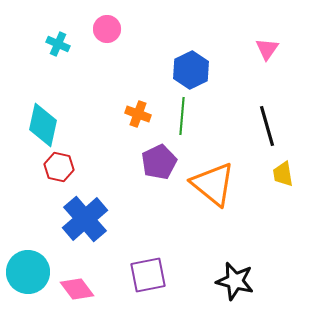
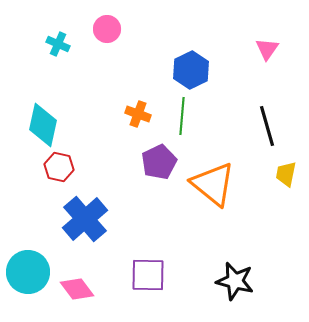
yellow trapezoid: moved 3 px right; rotated 20 degrees clockwise
purple square: rotated 12 degrees clockwise
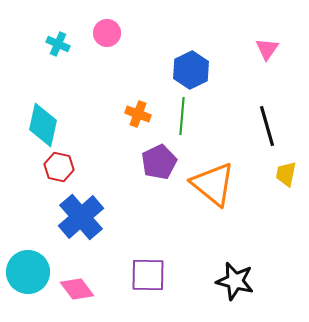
pink circle: moved 4 px down
blue cross: moved 4 px left, 2 px up
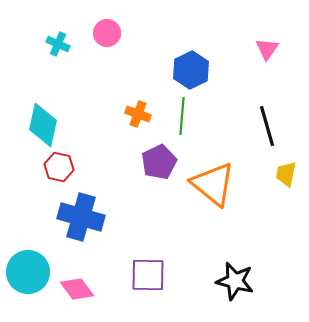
blue cross: rotated 33 degrees counterclockwise
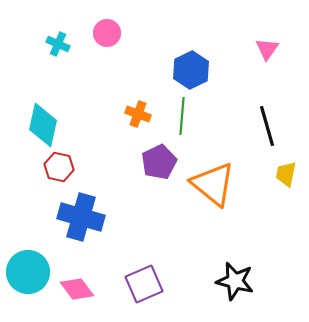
purple square: moved 4 px left, 9 px down; rotated 24 degrees counterclockwise
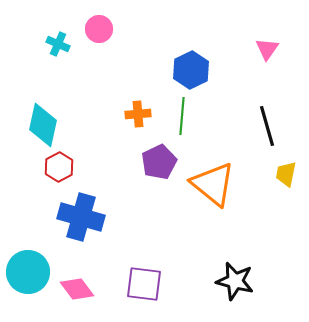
pink circle: moved 8 px left, 4 px up
orange cross: rotated 25 degrees counterclockwise
red hexagon: rotated 20 degrees clockwise
purple square: rotated 30 degrees clockwise
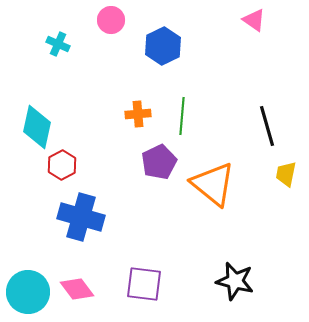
pink circle: moved 12 px right, 9 px up
pink triangle: moved 13 px left, 29 px up; rotated 30 degrees counterclockwise
blue hexagon: moved 28 px left, 24 px up
cyan diamond: moved 6 px left, 2 px down
red hexagon: moved 3 px right, 2 px up
cyan circle: moved 20 px down
